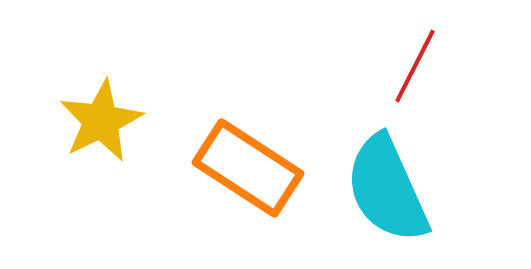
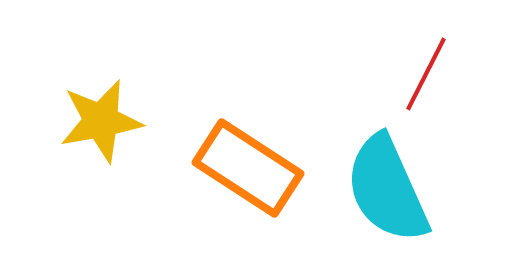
red line: moved 11 px right, 8 px down
yellow star: rotated 16 degrees clockwise
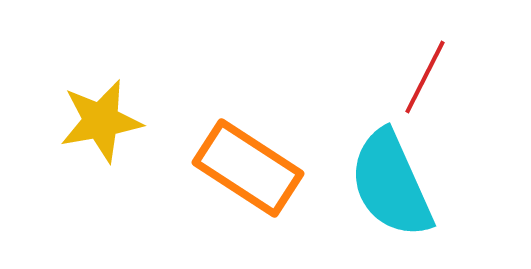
red line: moved 1 px left, 3 px down
cyan semicircle: moved 4 px right, 5 px up
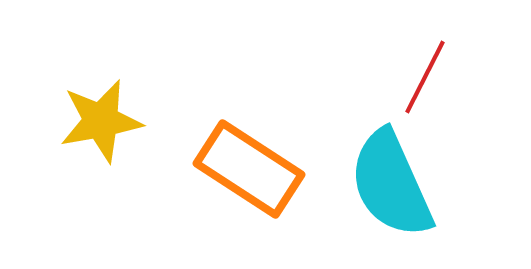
orange rectangle: moved 1 px right, 1 px down
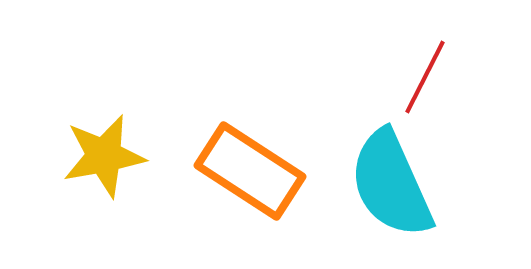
yellow star: moved 3 px right, 35 px down
orange rectangle: moved 1 px right, 2 px down
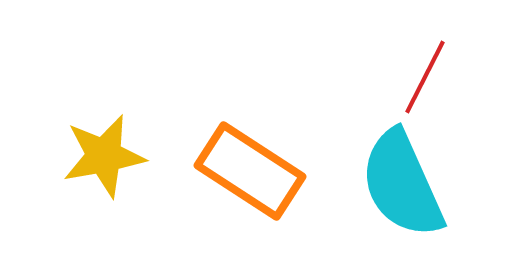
cyan semicircle: moved 11 px right
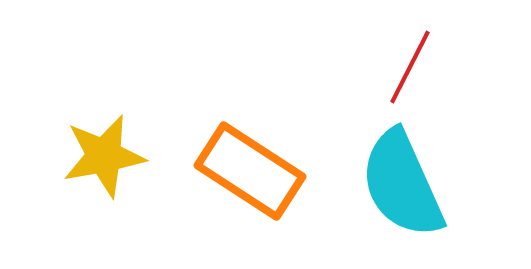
red line: moved 15 px left, 10 px up
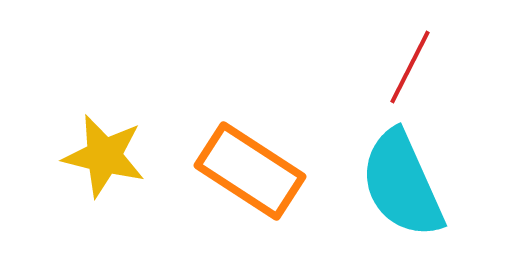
yellow star: rotated 24 degrees clockwise
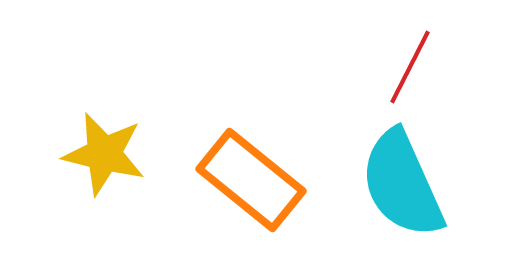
yellow star: moved 2 px up
orange rectangle: moved 1 px right, 9 px down; rotated 6 degrees clockwise
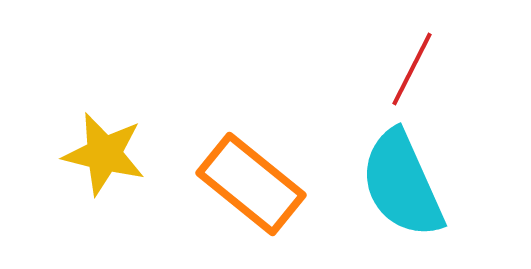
red line: moved 2 px right, 2 px down
orange rectangle: moved 4 px down
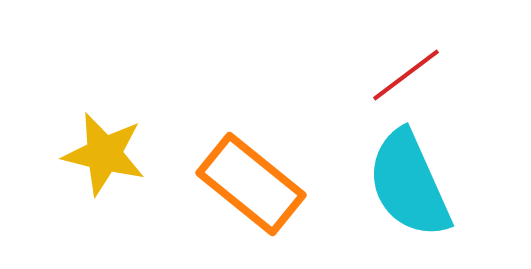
red line: moved 6 px left, 6 px down; rotated 26 degrees clockwise
cyan semicircle: moved 7 px right
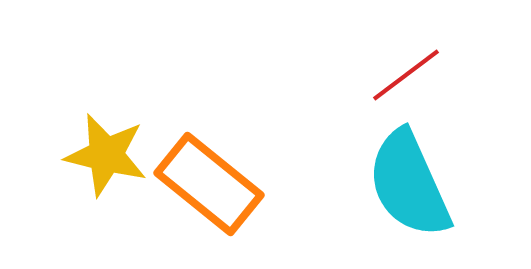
yellow star: moved 2 px right, 1 px down
orange rectangle: moved 42 px left
